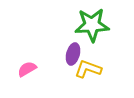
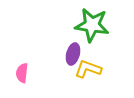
green star: rotated 12 degrees clockwise
pink semicircle: moved 5 px left, 4 px down; rotated 54 degrees counterclockwise
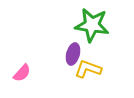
pink semicircle: rotated 144 degrees counterclockwise
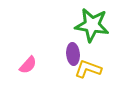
purple ellipse: rotated 20 degrees counterclockwise
pink semicircle: moved 6 px right, 8 px up
